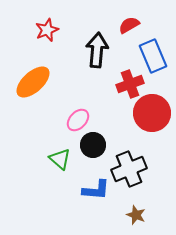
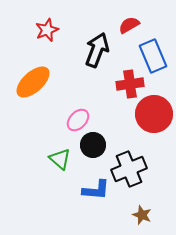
black arrow: rotated 16 degrees clockwise
red cross: rotated 12 degrees clockwise
red circle: moved 2 px right, 1 px down
brown star: moved 6 px right
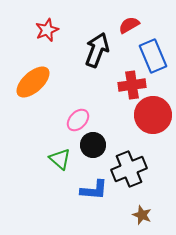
red cross: moved 2 px right, 1 px down
red circle: moved 1 px left, 1 px down
blue L-shape: moved 2 px left
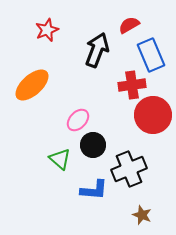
blue rectangle: moved 2 px left, 1 px up
orange ellipse: moved 1 px left, 3 px down
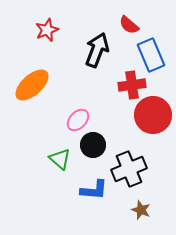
red semicircle: rotated 110 degrees counterclockwise
brown star: moved 1 px left, 5 px up
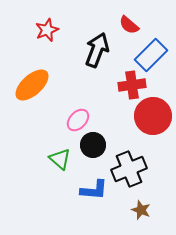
blue rectangle: rotated 68 degrees clockwise
red circle: moved 1 px down
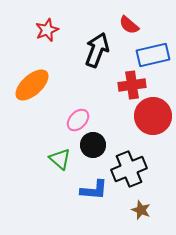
blue rectangle: moved 2 px right; rotated 32 degrees clockwise
